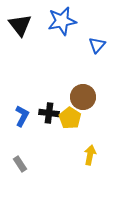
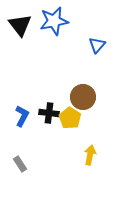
blue star: moved 8 px left
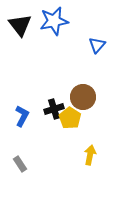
black cross: moved 5 px right, 4 px up; rotated 24 degrees counterclockwise
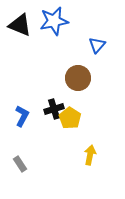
black triangle: rotated 30 degrees counterclockwise
brown circle: moved 5 px left, 19 px up
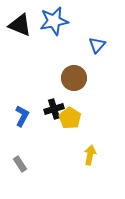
brown circle: moved 4 px left
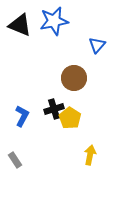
gray rectangle: moved 5 px left, 4 px up
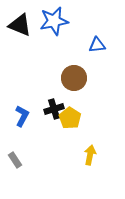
blue triangle: rotated 42 degrees clockwise
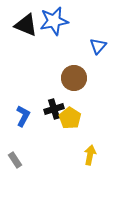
black triangle: moved 6 px right
blue triangle: moved 1 px right, 1 px down; rotated 42 degrees counterclockwise
blue L-shape: moved 1 px right
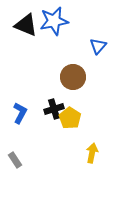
brown circle: moved 1 px left, 1 px up
blue L-shape: moved 3 px left, 3 px up
yellow arrow: moved 2 px right, 2 px up
